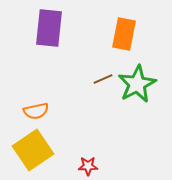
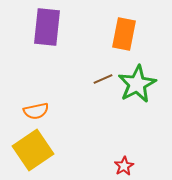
purple rectangle: moved 2 px left, 1 px up
red star: moved 36 px right; rotated 30 degrees counterclockwise
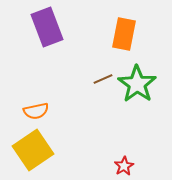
purple rectangle: rotated 27 degrees counterclockwise
green star: rotated 9 degrees counterclockwise
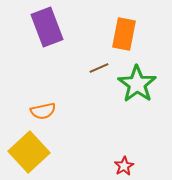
brown line: moved 4 px left, 11 px up
orange semicircle: moved 7 px right
yellow square: moved 4 px left, 2 px down; rotated 9 degrees counterclockwise
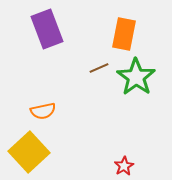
purple rectangle: moved 2 px down
green star: moved 1 px left, 7 px up
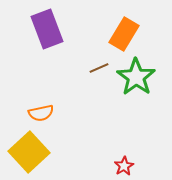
orange rectangle: rotated 20 degrees clockwise
orange semicircle: moved 2 px left, 2 px down
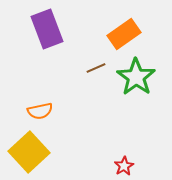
orange rectangle: rotated 24 degrees clockwise
brown line: moved 3 px left
orange semicircle: moved 1 px left, 2 px up
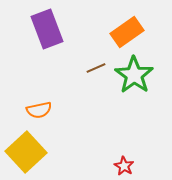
orange rectangle: moved 3 px right, 2 px up
green star: moved 2 px left, 2 px up
orange semicircle: moved 1 px left, 1 px up
yellow square: moved 3 px left
red star: rotated 12 degrees counterclockwise
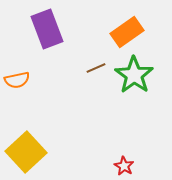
orange semicircle: moved 22 px left, 30 px up
